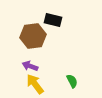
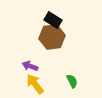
black rectangle: rotated 18 degrees clockwise
brown hexagon: moved 19 px right, 1 px down
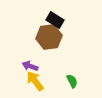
black rectangle: moved 2 px right
brown hexagon: moved 3 px left
yellow arrow: moved 3 px up
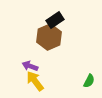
black rectangle: rotated 66 degrees counterclockwise
brown hexagon: rotated 15 degrees counterclockwise
green semicircle: moved 17 px right; rotated 56 degrees clockwise
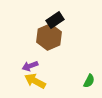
purple arrow: rotated 42 degrees counterclockwise
yellow arrow: rotated 25 degrees counterclockwise
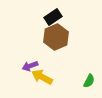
black rectangle: moved 2 px left, 3 px up
brown hexagon: moved 7 px right
yellow arrow: moved 7 px right, 4 px up
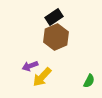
black rectangle: moved 1 px right
yellow arrow: rotated 75 degrees counterclockwise
